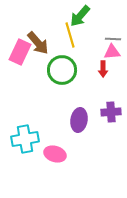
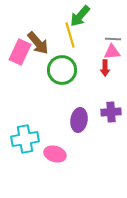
red arrow: moved 2 px right, 1 px up
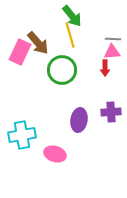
green arrow: moved 8 px left; rotated 80 degrees counterclockwise
cyan cross: moved 3 px left, 4 px up
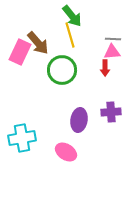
cyan cross: moved 3 px down
pink ellipse: moved 11 px right, 2 px up; rotated 15 degrees clockwise
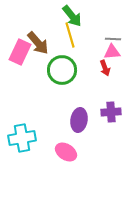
red arrow: rotated 21 degrees counterclockwise
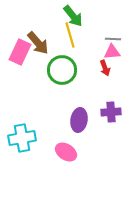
green arrow: moved 1 px right
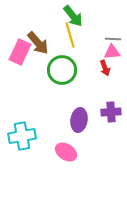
cyan cross: moved 2 px up
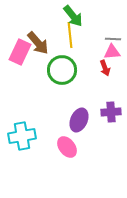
yellow line: rotated 10 degrees clockwise
purple ellipse: rotated 15 degrees clockwise
pink ellipse: moved 1 px right, 5 px up; rotated 20 degrees clockwise
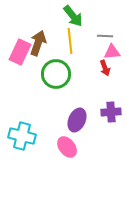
yellow line: moved 6 px down
gray line: moved 8 px left, 3 px up
brown arrow: rotated 120 degrees counterclockwise
green circle: moved 6 px left, 4 px down
purple ellipse: moved 2 px left
cyan cross: rotated 24 degrees clockwise
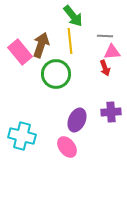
brown arrow: moved 3 px right, 2 px down
pink rectangle: rotated 65 degrees counterclockwise
